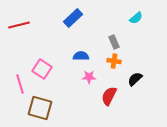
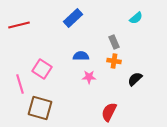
red semicircle: moved 16 px down
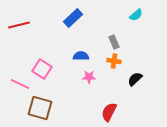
cyan semicircle: moved 3 px up
pink line: rotated 48 degrees counterclockwise
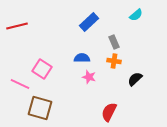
blue rectangle: moved 16 px right, 4 px down
red line: moved 2 px left, 1 px down
blue semicircle: moved 1 px right, 2 px down
pink star: rotated 16 degrees clockwise
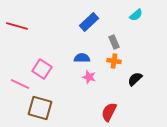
red line: rotated 30 degrees clockwise
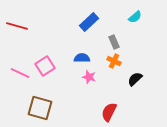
cyan semicircle: moved 1 px left, 2 px down
orange cross: rotated 16 degrees clockwise
pink square: moved 3 px right, 3 px up; rotated 24 degrees clockwise
pink line: moved 11 px up
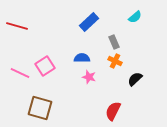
orange cross: moved 1 px right
red semicircle: moved 4 px right, 1 px up
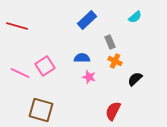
blue rectangle: moved 2 px left, 2 px up
gray rectangle: moved 4 px left
brown square: moved 1 px right, 2 px down
